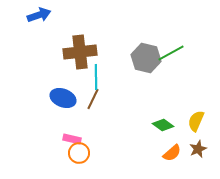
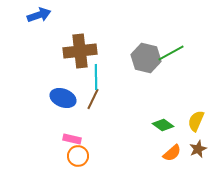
brown cross: moved 1 px up
orange circle: moved 1 px left, 3 px down
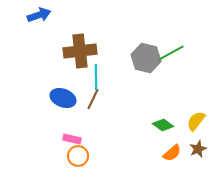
yellow semicircle: rotated 15 degrees clockwise
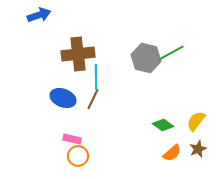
brown cross: moved 2 px left, 3 px down
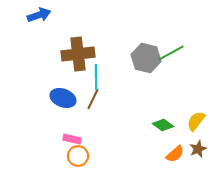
orange semicircle: moved 3 px right, 1 px down
